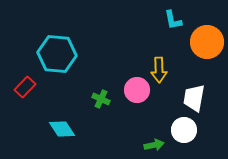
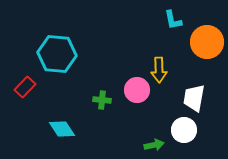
green cross: moved 1 px right, 1 px down; rotated 18 degrees counterclockwise
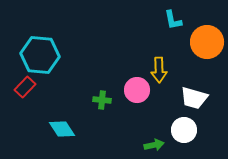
cyan hexagon: moved 17 px left, 1 px down
white trapezoid: rotated 84 degrees counterclockwise
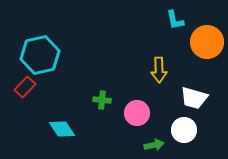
cyan L-shape: moved 2 px right
cyan hexagon: rotated 18 degrees counterclockwise
pink circle: moved 23 px down
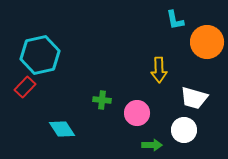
green arrow: moved 2 px left; rotated 12 degrees clockwise
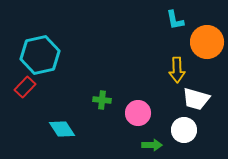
yellow arrow: moved 18 px right
white trapezoid: moved 2 px right, 1 px down
pink circle: moved 1 px right
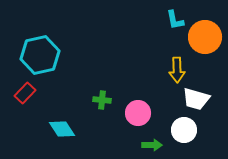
orange circle: moved 2 px left, 5 px up
red rectangle: moved 6 px down
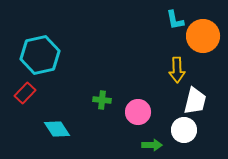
orange circle: moved 2 px left, 1 px up
white trapezoid: moved 1 px left, 2 px down; rotated 92 degrees counterclockwise
pink circle: moved 1 px up
cyan diamond: moved 5 px left
